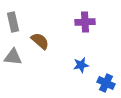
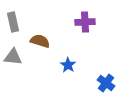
brown semicircle: rotated 24 degrees counterclockwise
blue star: moved 13 px left; rotated 28 degrees counterclockwise
blue cross: rotated 12 degrees clockwise
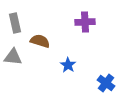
gray rectangle: moved 2 px right, 1 px down
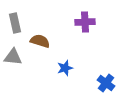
blue star: moved 3 px left, 3 px down; rotated 21 degrees clockwise
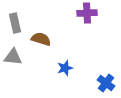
purple cross: moved 2 px right, 9 px up
brown semicircle: moved 1 px right, 2 px up
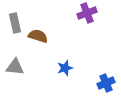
purple cross: rotated 18 degrees counterclockwise
brown semicircle: moved 3 px left, 3 px up
gray triangle: moved 2 px right, 10 px down
blue cross: rotated 30 degrees clockwise
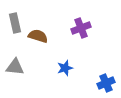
purple cross: moved 6 px left, 15 px down
